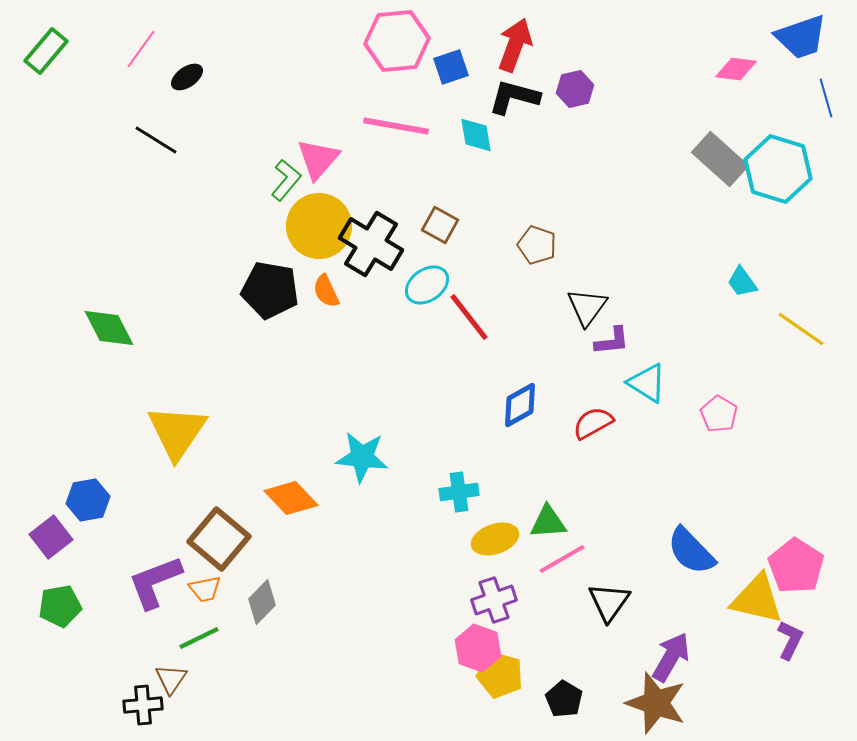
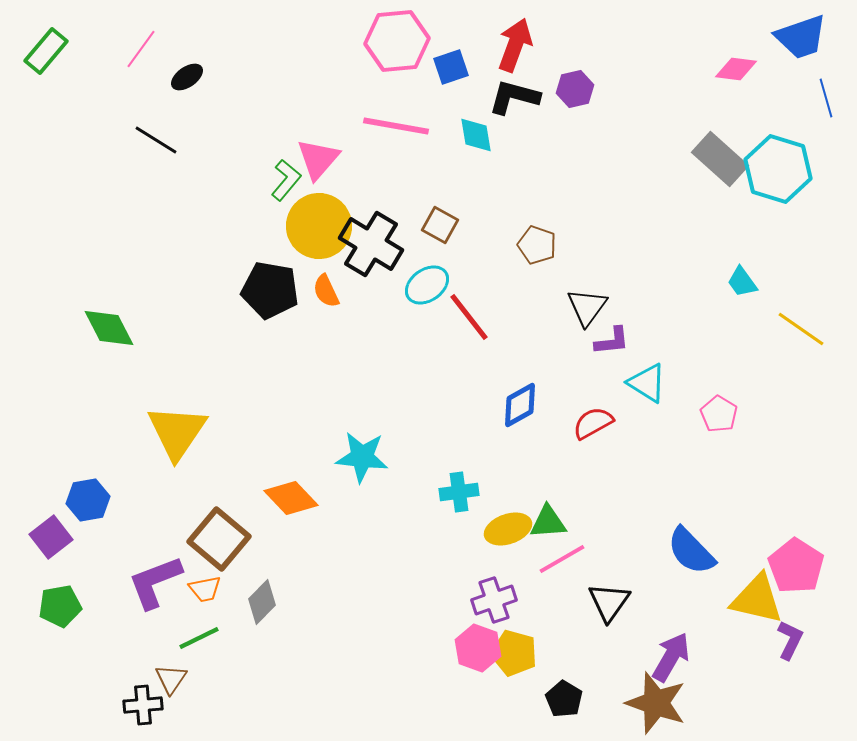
yellow ellipse at (495, 539): moved 13 px right, 10 px up
yellow pentagon at (500, 675): moved 14 px right, 22 px up
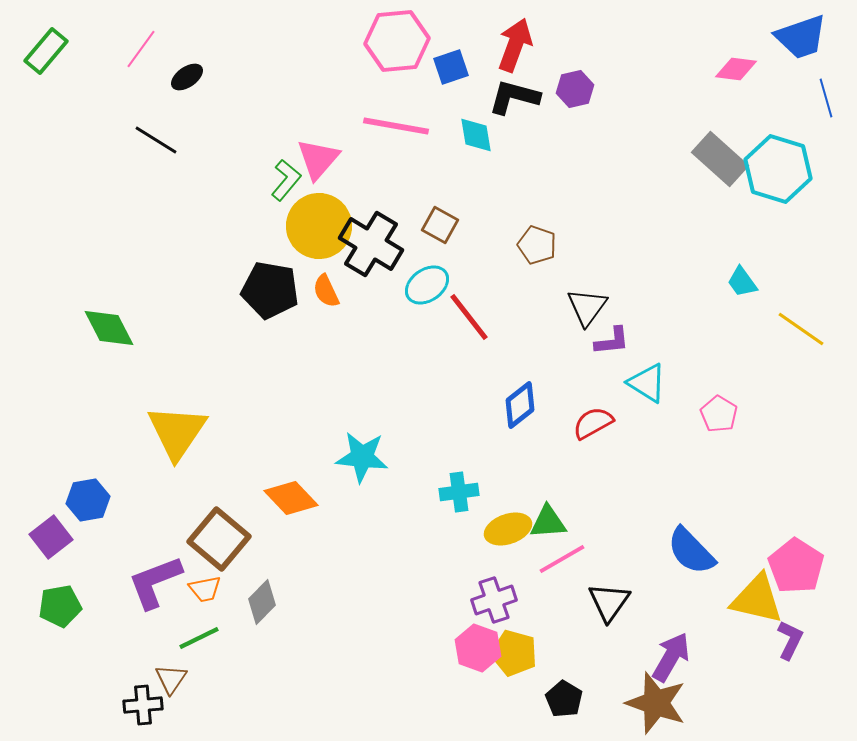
blue diamond at (520, 405): rotated 9 degrees counterclockwise
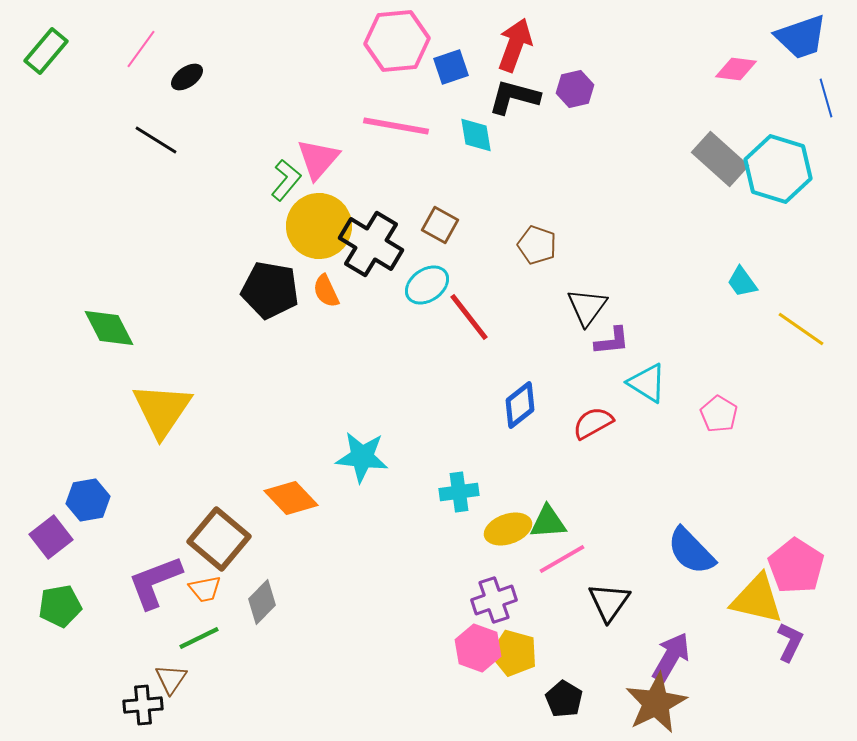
yellow triangle at (177, 432): moved 15 px left, 22 px up
purple L-shape at (790, 640): moved 2 px down
brown star at (656, 703): rotated 26 degrees clockwise
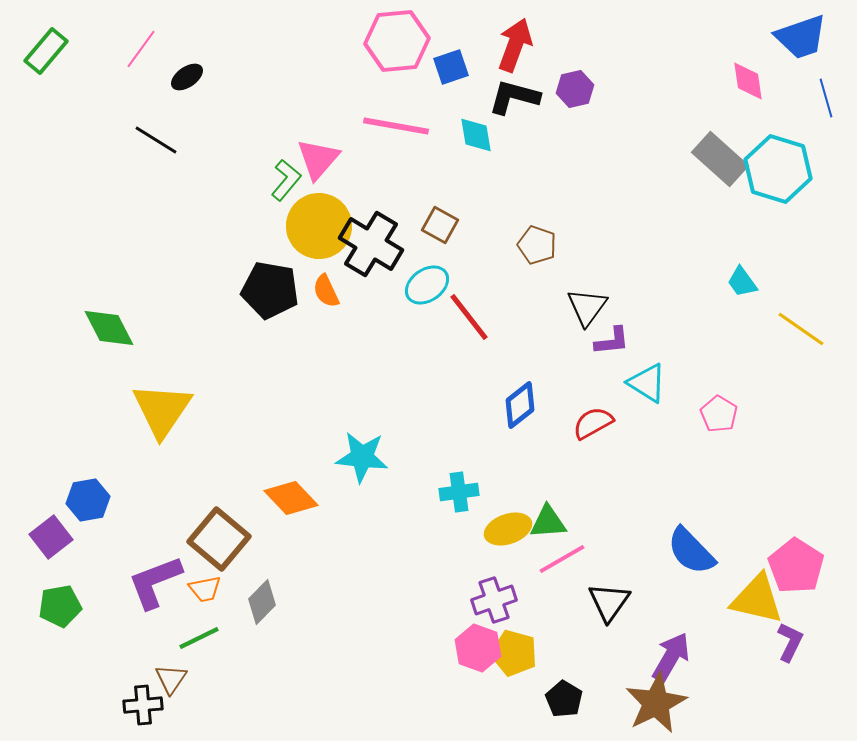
pink diamond at (736, 69): moved 12 px right, 12 px down; rotated 75 degrees clockwise
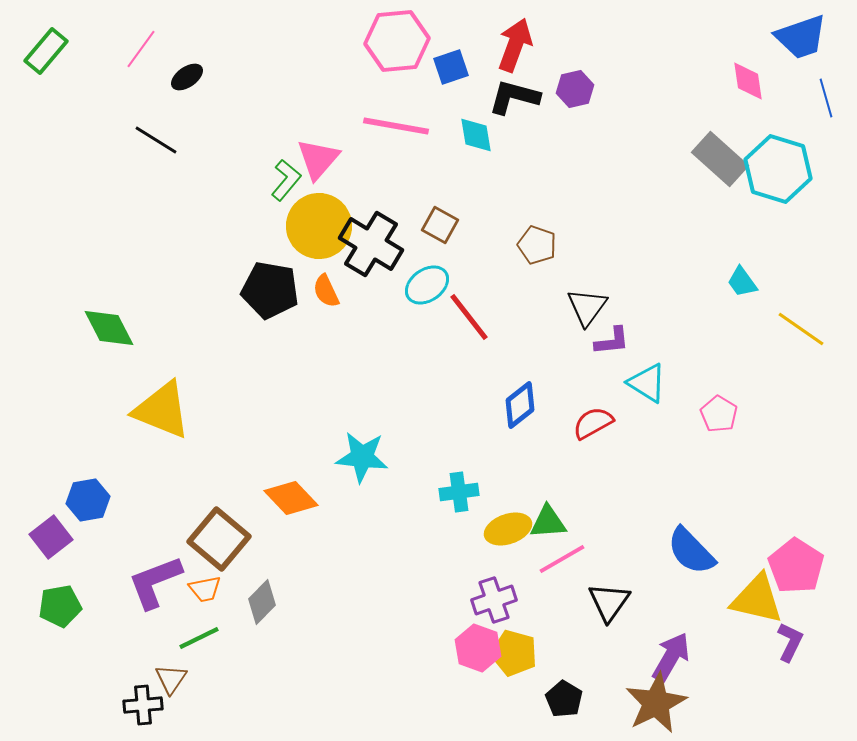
yellow triangle at (162, 410): rotated 42 degrees counterclockwise
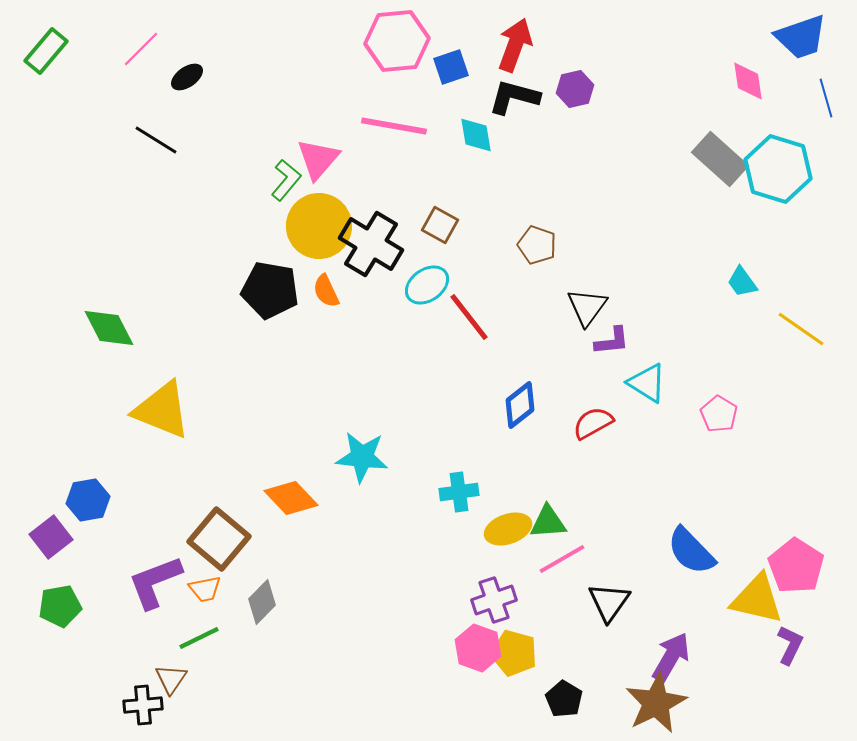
pink line at (141, 49): rotated 9 degrees clockwise
pink line at (396, 126): moved 2 px left
purple L-shape at (790, 642): moved 3 px down
